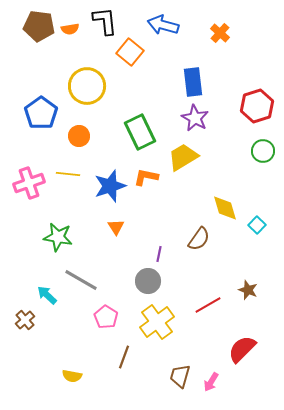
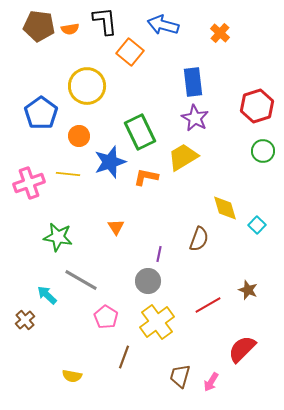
blue star: moved 24 px up
brown semicircle: rotated 15 degrees counterclockwise
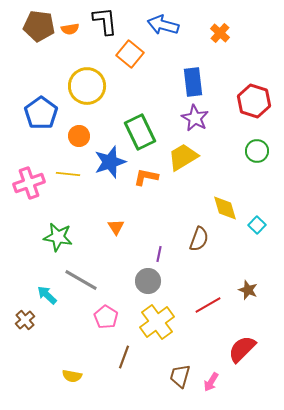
orange square: moved 2 px down
red hexagon: moved 3 px left, 5 px up; rotated 24 degrees counterclockwise
green circle: moved 6 px left
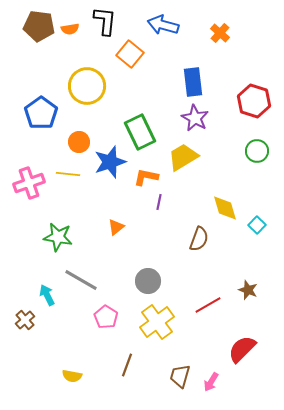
black L-shape: rotated 12 degrees clockwise
orange circle: moved 6 px down
orange triangle: rotated 24 degrees clockwise
purple line: moved 52 px up
cyan arrow: rotated 20 degrees clockwise
brown line: moved 3 px right, 8 px down
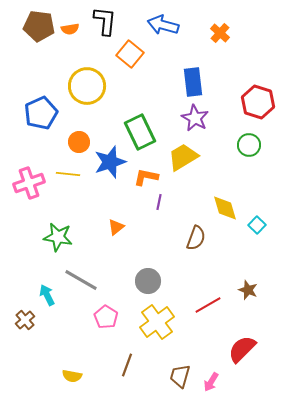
red hexagon: moved 4 px right, 1 px down
blue pentagon: rotated 12 degrees clockwise
green circle: moved 8 px left, 6 px up
brown semicircle: moved 3 px left, 1 px up
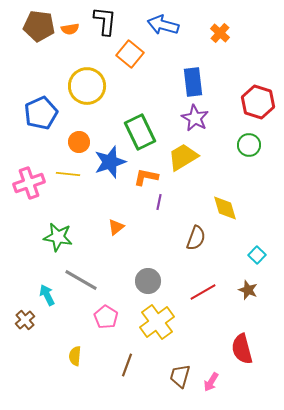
cyan square: moved 30 px down
red line: moved 5 px left, 13 px up
red semicircle: rotated 60 degrees counterclockwise
yellow semicircle: moved 3 px right, 20 px up; rotated 84 degrees clockwise
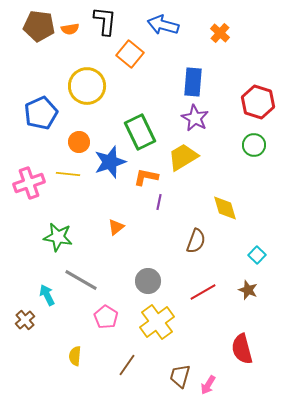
blue rectangle: rotated 12 degrees clockwise
green circle: moved 5 px right
brown semicircle: moved 3 px down
brown line: rotated 15 degrees clockwise
pink arrow: moved 3 px left, 3 px down
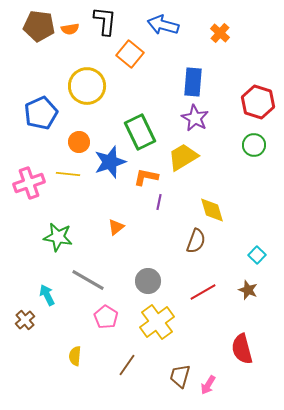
yellow diamond: moved 13 px left, 2 px down
gray line: moved 7 px right
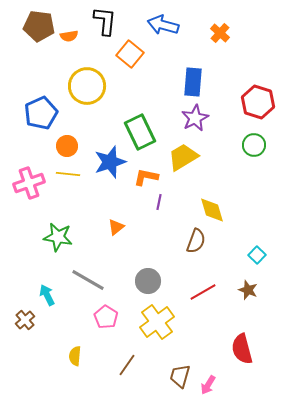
orange semicircle: moved 1 px left, 7 px down
purple star: rotated 16 degrees clockwise
orange circle: moved 12 px left, 4 px down
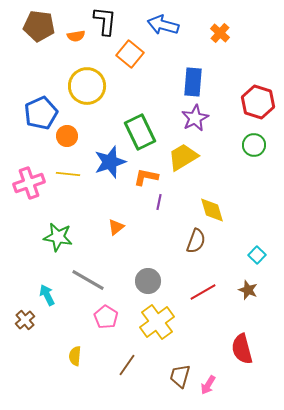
orange semicircle: moved 7 px right
orange circle: moved 10 px up
